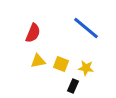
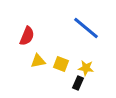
red semicircle: moved 6 px left, 3 px down
black rectangle: moved 5 px right, 3 px up
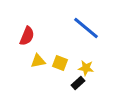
yellow square: moved 1 px left, 1 px up
black rectangle: rotated 24 degrees clockwise
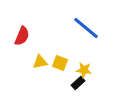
red semicircle: moved 5 px left
yellow triangle: moved 2 px right, 1 px down
yellow star: moved 2 px left, 2 px down
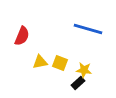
blue line: moved 2 px right, 1 px down; rotated 24 degrees counterclockwise
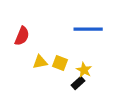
blue line: rotated 16 degrees counterclockwise
yellow star: rotated 21 degrees clockwise
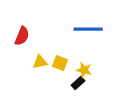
yellow star: rotated 14 degrees counterclockwise
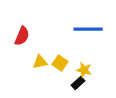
yellow square: rotated 14 degrees clockwise
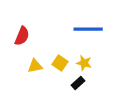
yellow triangle: moved 5 px left, 4 px down
yellow star: moved 7 px up
